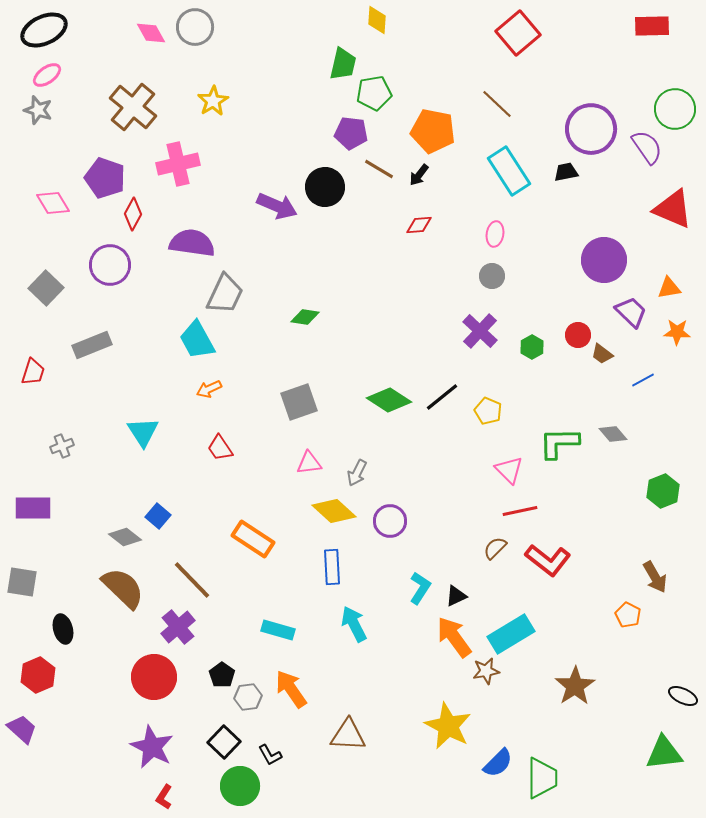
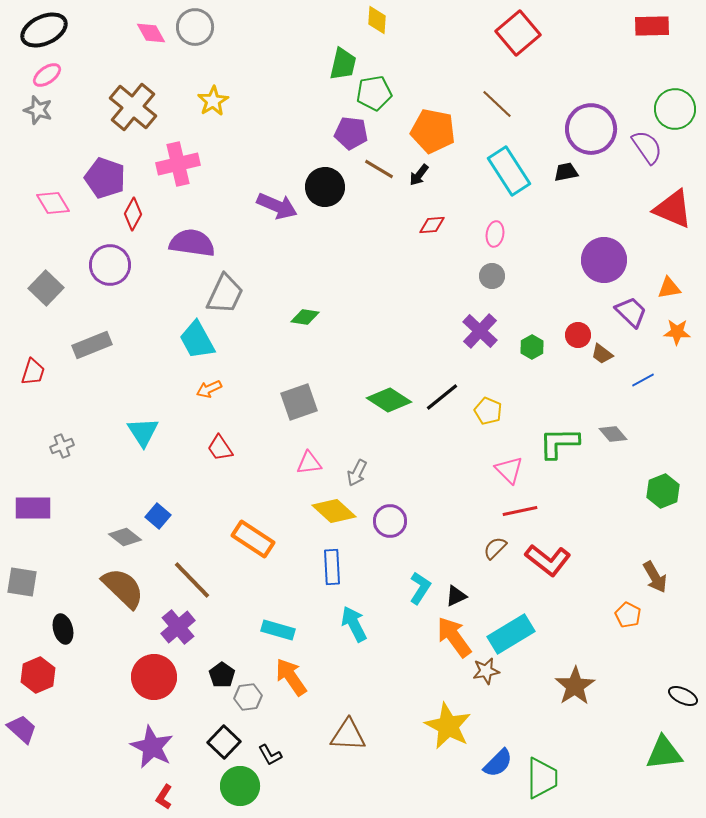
red diamond at (419, 225): moved 13 px right
orange arrow at (291, 689): moved 12 px up
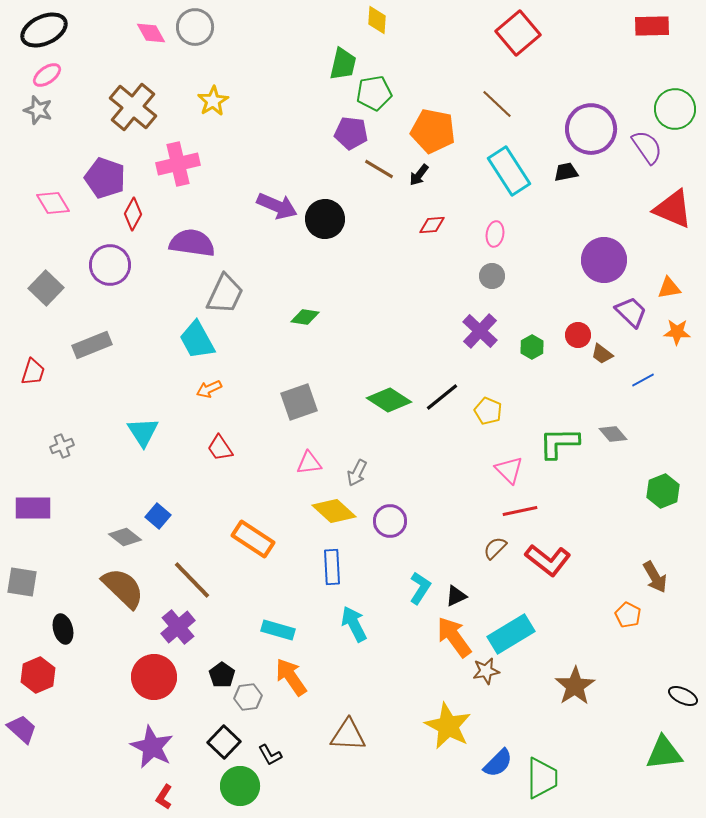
black circle at (325, 187): moved 32 px down
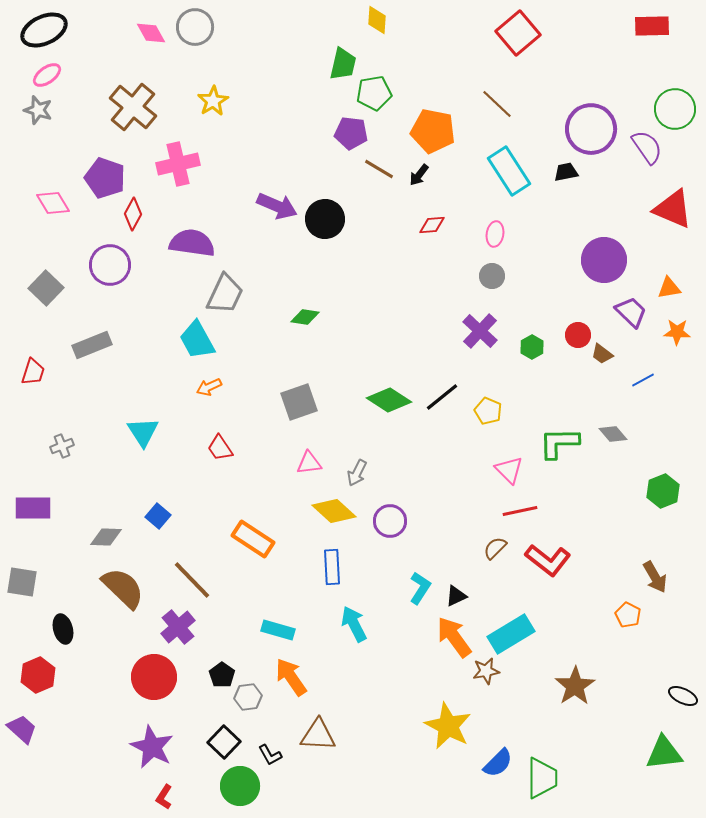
orange arrow at (209, 389): moved 2 px up
gray diamond at (125, 537): moved 19 px left; rotated 36 degrees counterclockwise
brown triangle at (348, 735): moved 30 px left
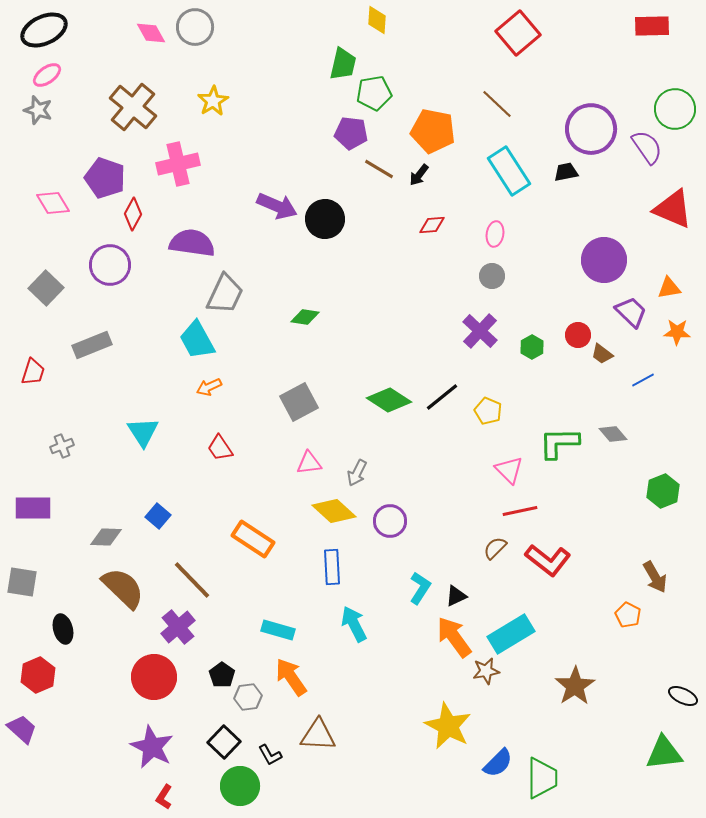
gray square at (299, 402): rotated 9 degrees counterclockwise
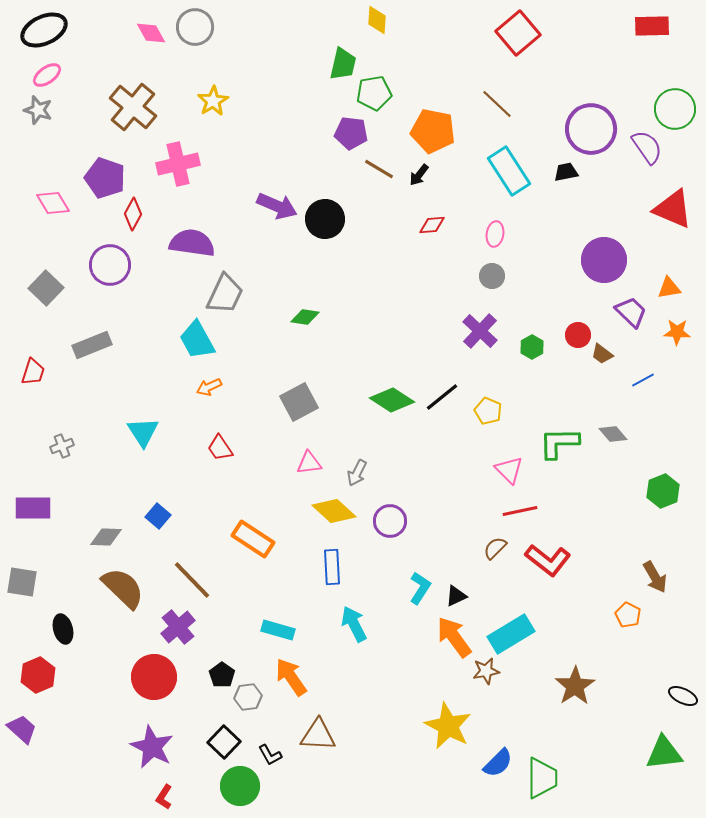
green diamond at (389, 400): moved 3 px right
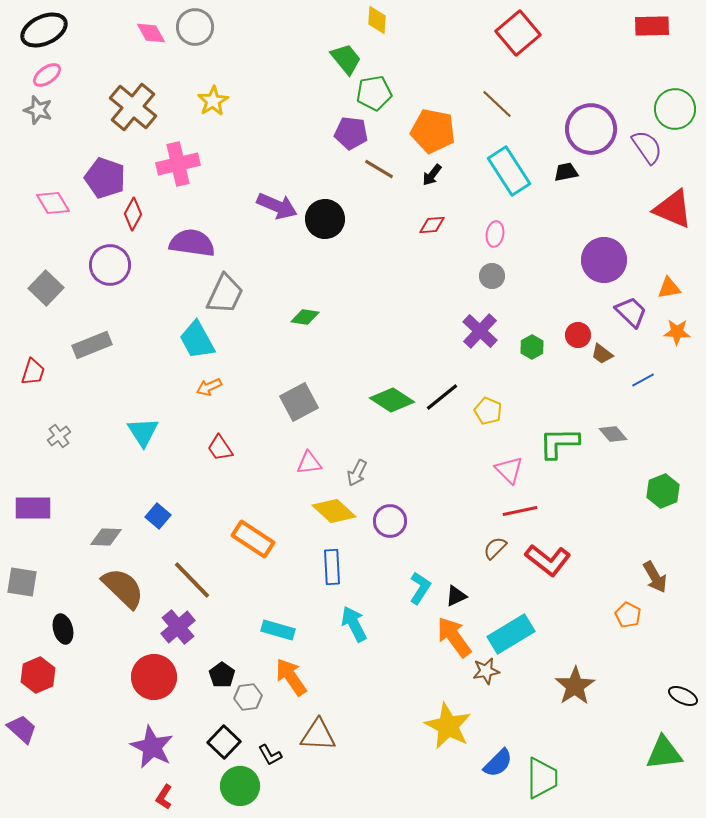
green trapezoid at (343, 64): moved 3 px right, 5 px up; rotated 52 degrees counterclockwise
black arrow at (419, 175): moved 13 px right
gray cross at (62, 446): moved 3 px left, 10 px up; rotated 15 degrees counterclockwise
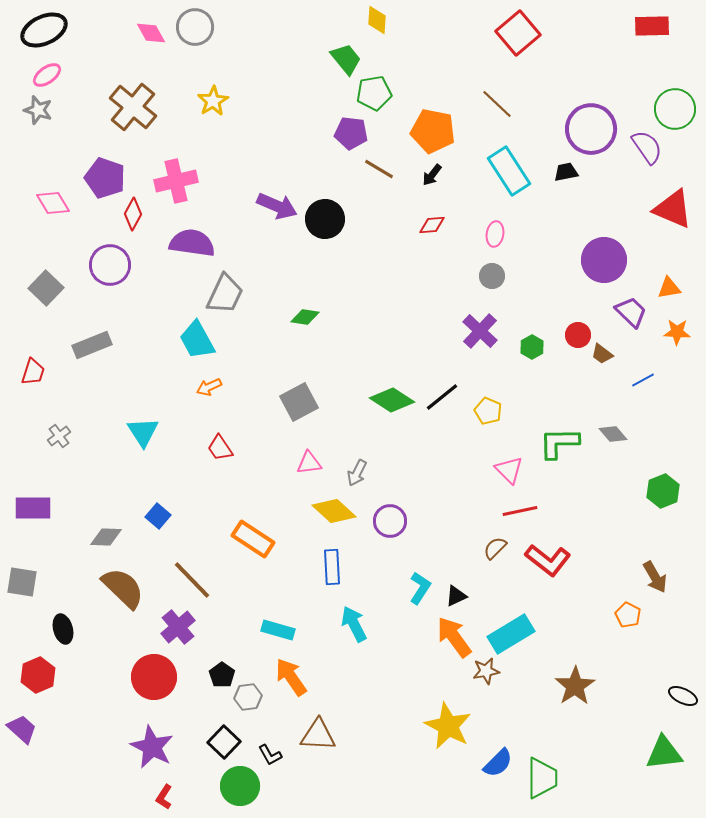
pink cross at (178, 164): moved 2 px left, 17 px down
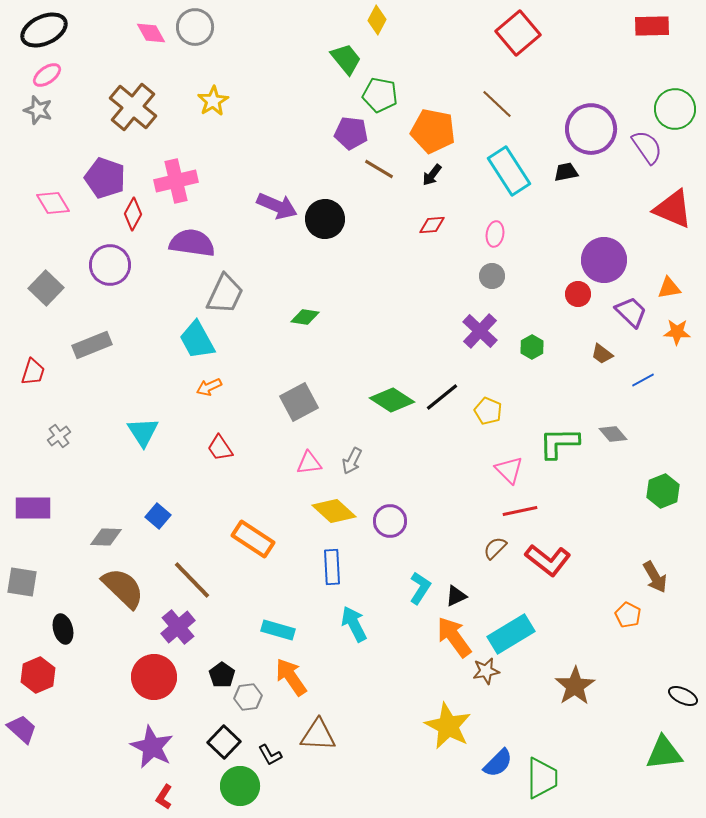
yellow diamond at (377, 20): rotated 24 degrees clockwise
green pentagon at (374, 93): moved 6 px right, 2 px down; rotated 20 degrees clockwise
red circle at (578, 335): moved 41 px up
gray arrow at (357, 473): moved 5 px left, 12 px up
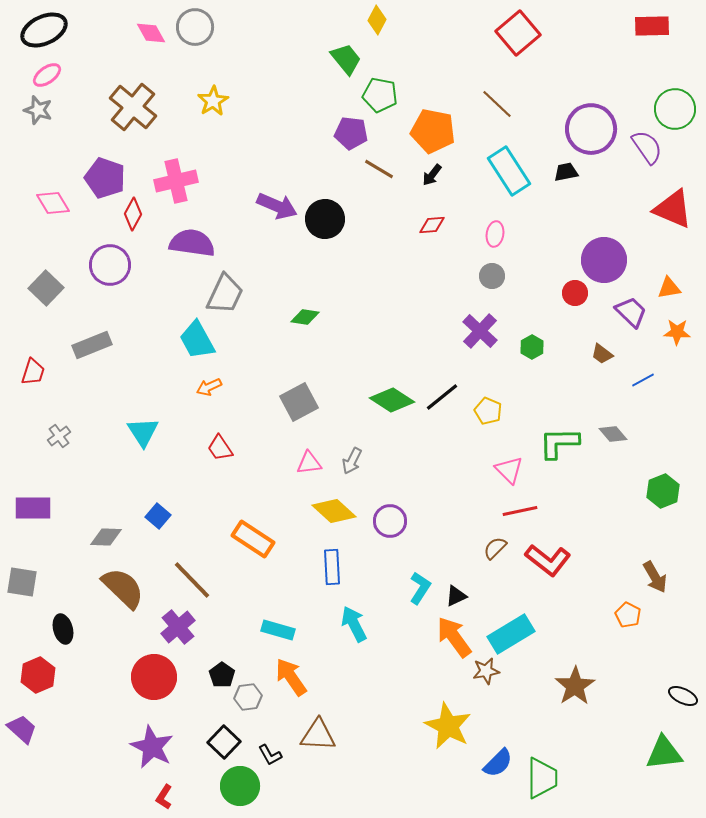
red circle at (578, 294): moved 3 px left, 1 px up
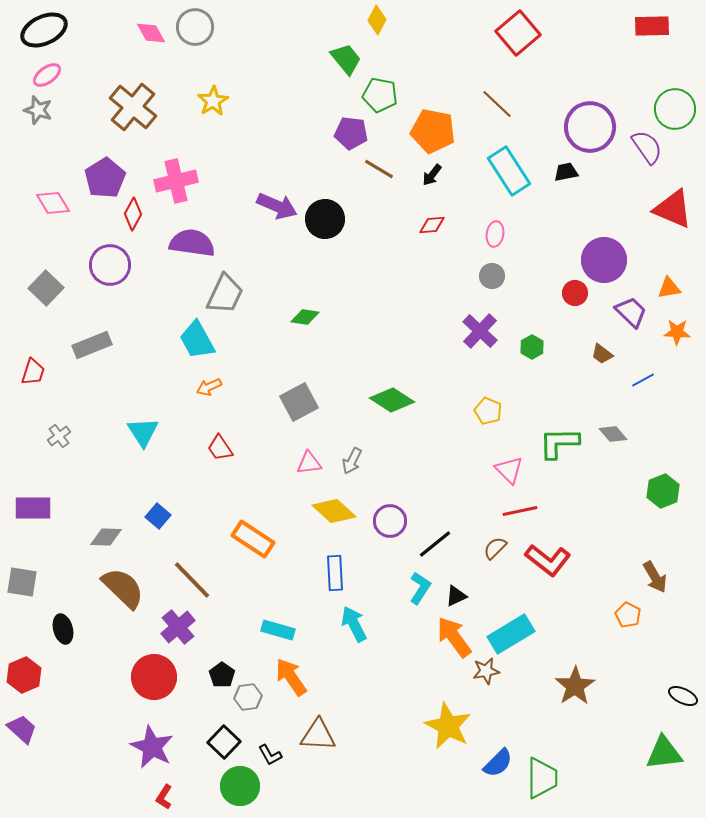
purple circle at (591, 129): moved 1 px left, 2 px up
purple pentagon at (105, 178): rotated 21 degrees clockwise
black line at (442, 397): moved 7 px left, 147 px down
blue rectangle at (332, 567): moved 3 px right, 6 px down
red hexagon at (38, 675): moved 14 px left
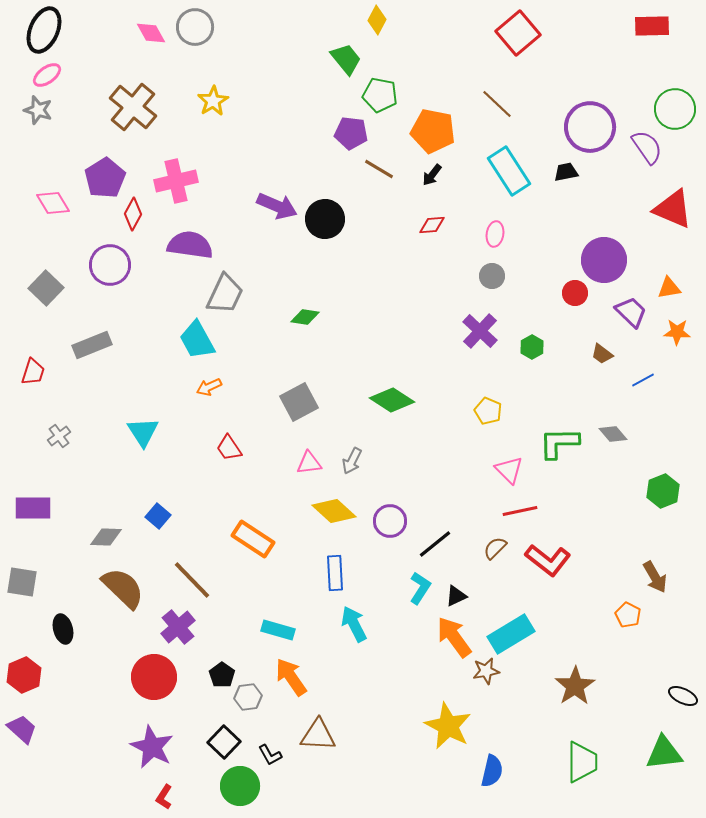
black ellipse at (44, 30): rotated 42 degrees counterclockwise
purple semicircle at (192, 243): moved 2 px left, 2 px down
red trapezoid at (220, 448): moved 9 px right
blue semicircle at (498, 763): moved 6 px left, 8 px down; rotated 32 degrees counterclockwise
green trapezoid at (542, 778): moved 40 px right, 16 px up
